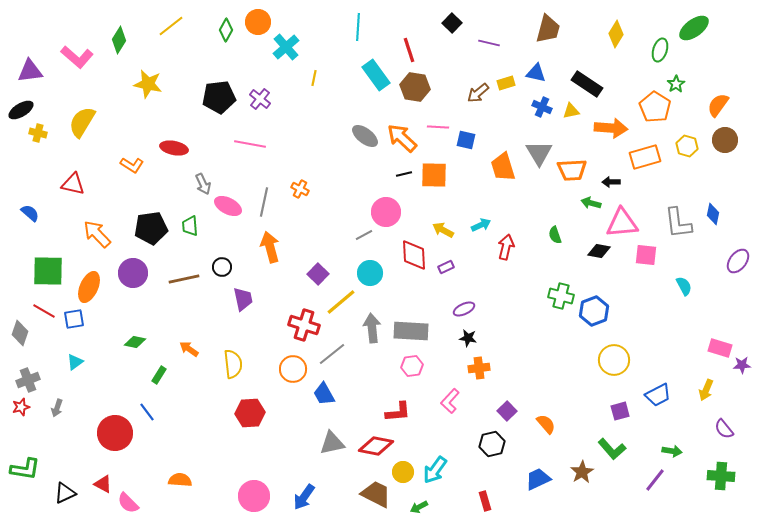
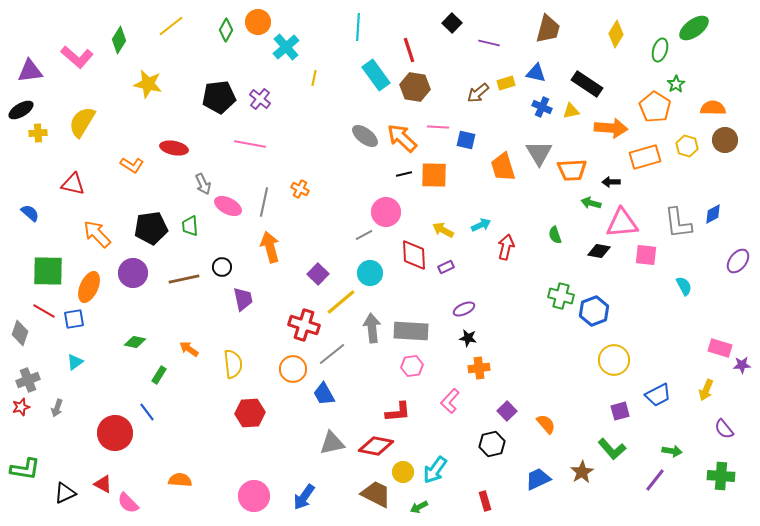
orange semicircle at (718, 105): moved 5 px left, 3 px down; rotated 55 degrees clockwise
yellow cross at (38, 133): rotated 18 degrees counterclockwise
blue diamond at (713, 214): rotated 50 degrees clockwise
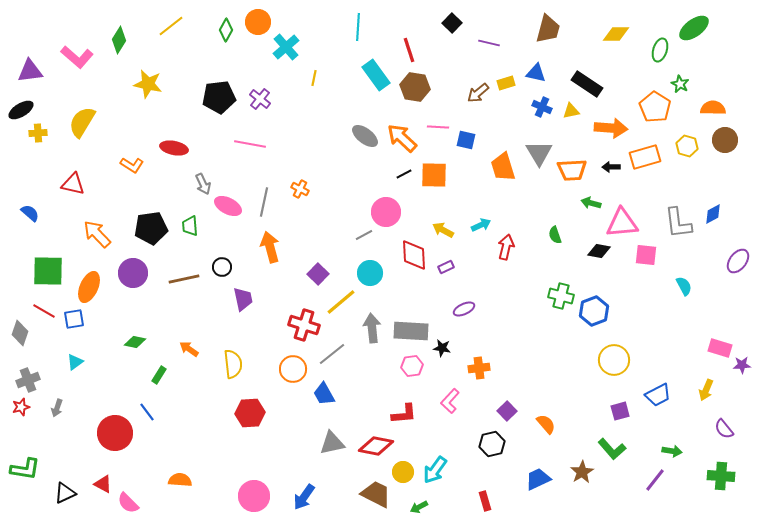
yellow diamond at (616, 34): rotated 60 degrees clockwise
green star at (676, 84): moved 4 px right; rotated 12 degrees counterclockwise
black line at (404, 174): rotated 14 degrees counterclockwise
black arrow at (611, 182): moved 15 px up
black star at (468, 338): moved 26 px left, 10 px down
red L-shape at (398, 412): moved 6 px right, 2 px down
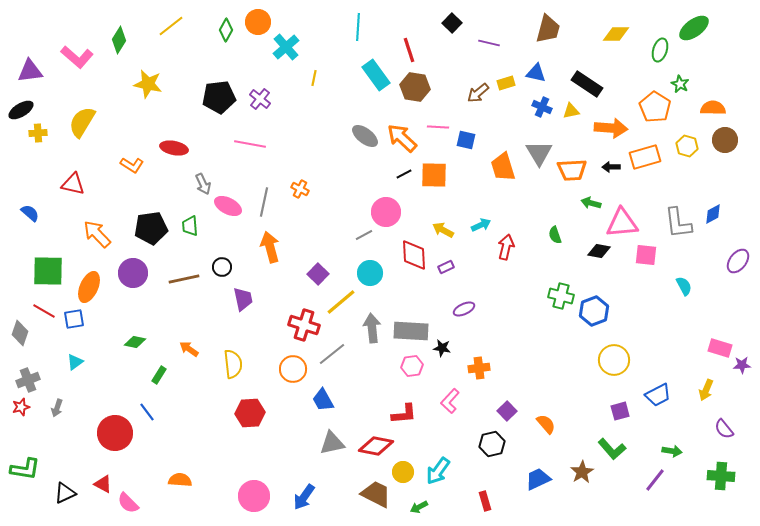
blue trapezoid at (324, 394): moved 1 px left, 6 px down
cyan arrow at (435, 470): moved 3 px right, 1 px down
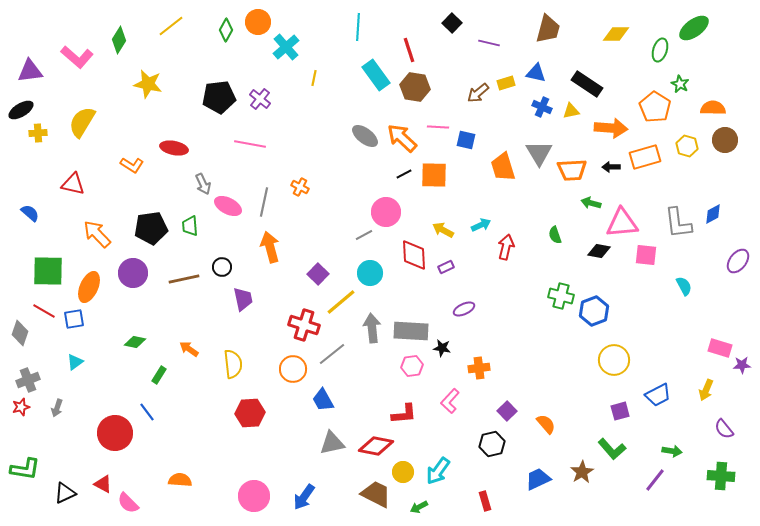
orange cross at (300, 189): moved 2 px up
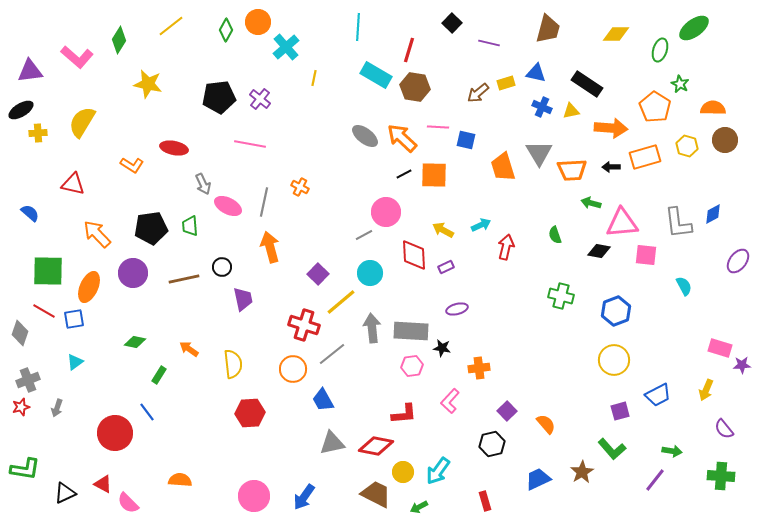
red line at (409, 50): rotated 35 degrees clockwise
cyan rectangle at (376, 75): rotated 24 degrees counterclockwise
purple ellipse at (464, 309): moved 7 px left; rotated 10 degrees clockwise
blue hexagon at (594, 311): moved 22 px right
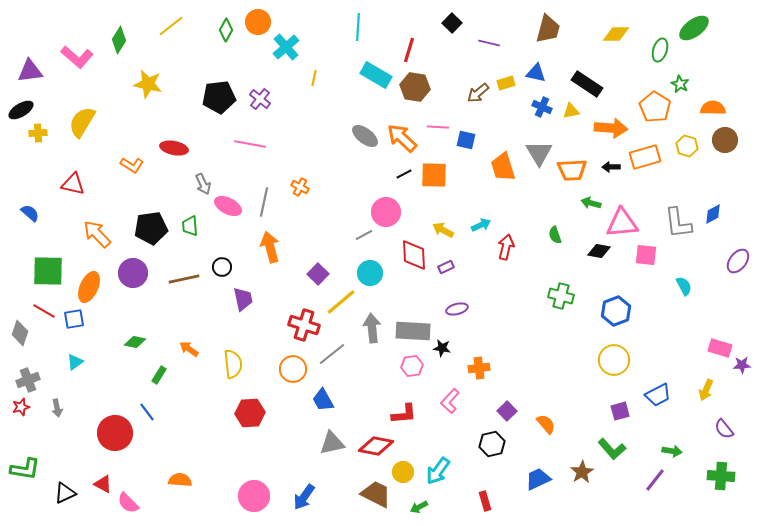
gray rectangle at (411, 331): moved 2 px right
gray arrow at (57, 408): rotated 30 degrees counterclockwise
